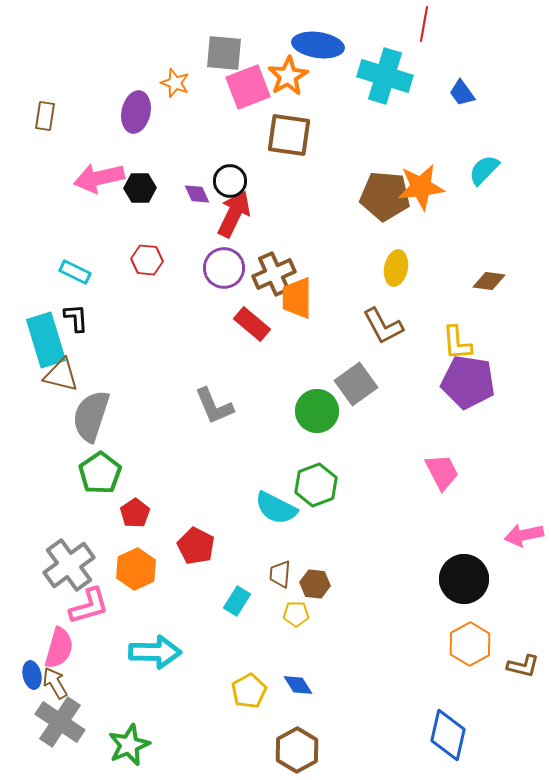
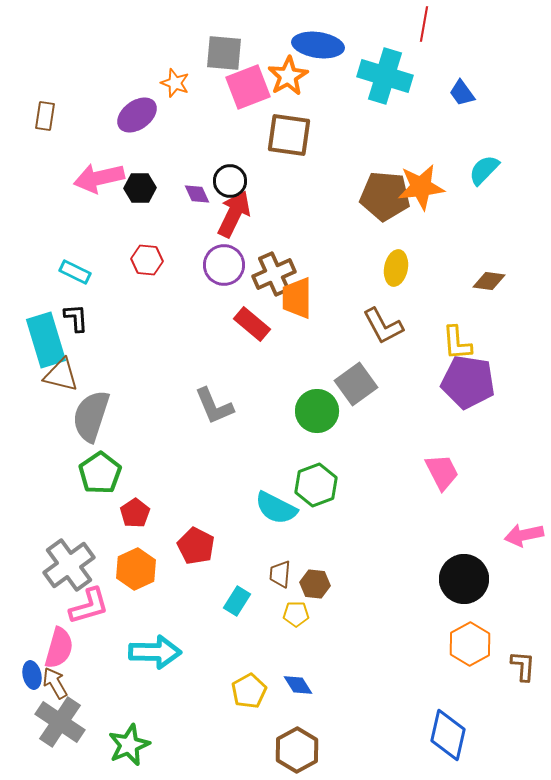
purple ellipse at (136, 112): moved 1 px right, 3 px down; rotated 42 degrees clockwise
purple circle at (224, 268): moved 3 px up
brown L-shape at (523, 666): rotated 100 degrees counterclockwise
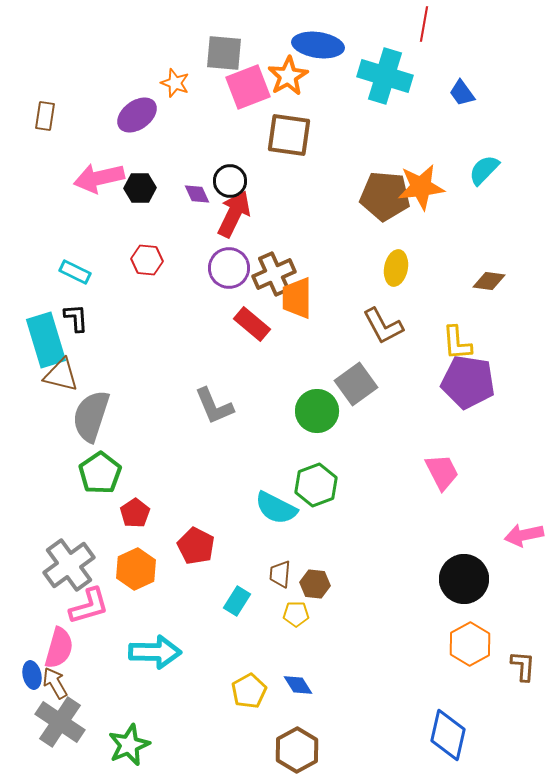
purple circle at (224, 265): moved 5 px right, 3 px down
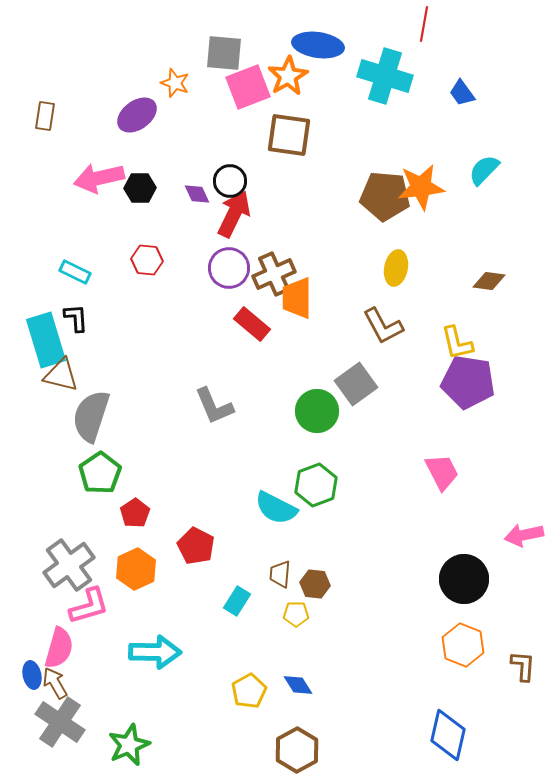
yellow L-shape at (457, 343): rotated 9 degrees counterclockwise
orange hexagon at (470, 644): moved 7 px left, 1 px down; rotated 9 degrees counterclockwise
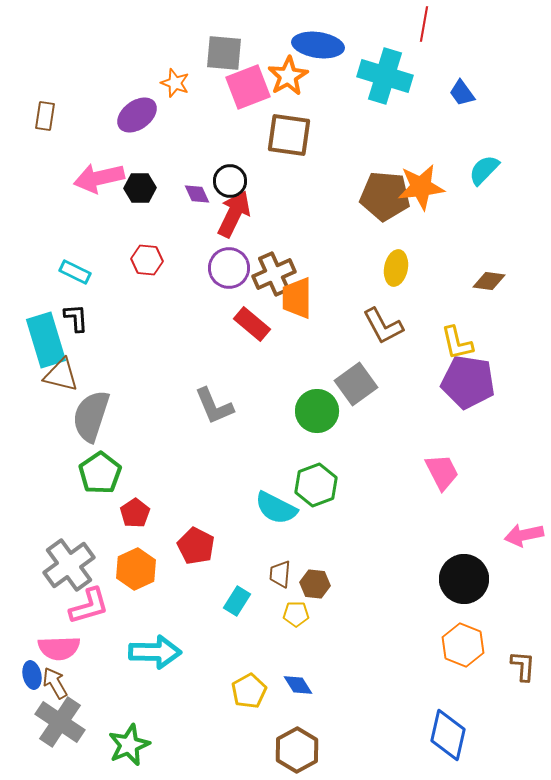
pink semicircle at (59, 648): rotated 72 degrees clockwise
